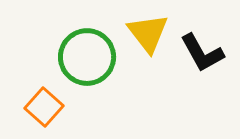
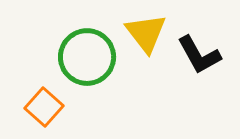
yellow triangle: moved 2 px left
black L-shape: moved 3 px left, 2 px down
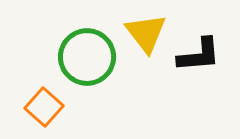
black L-shape: rotated 66 degrees counterclockwise
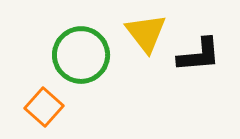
green circle: moved 6 px left, 2 px up
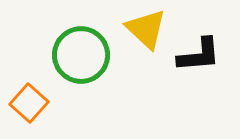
yellow triangle: moved 4 px up; rotated 9 degrees counterclockwise
orange square: moved 15 px left, 4 px up
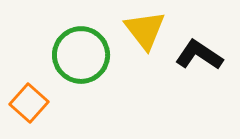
yellow triangle: moved 1 px left, 1 px down; rotated 9 degrees clockwise
black L-shape: rotated 141 degrees counterclockwise
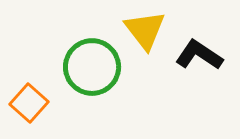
green circle: moved 11 px right, 12 px down
